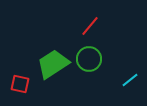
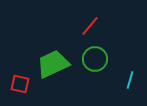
green circle: moved 6 px right
green trapezoid: rotated 8 degrees clockwise
cyan line: rotated 36 degrees counterclockwise
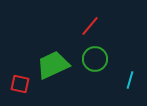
green trapezoid: moved 1 px down
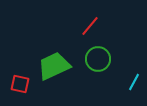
green circle: moved 3 px right
green trapezoid: moved 1 px right, 1 px down
cyan line: moved 4 px right, 2 px down; rotated 12 degrees clockwise
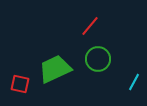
green trapezoid: moved 1 px right, 3 px down
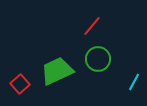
red line: moved 2 px right
green trapezoid: moved 2 px right, 2 px down
red square: rotated 36 degrees clockwise
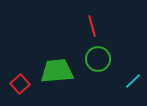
red line: rotated 55 degrees counterclockwise
green trapezoid: rotated 20 degrees clockwise
cyan line: moved 1 px left, 1 px up; rotated 18 degrees clockwise
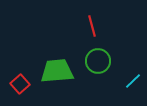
green circle: moved 2 px down
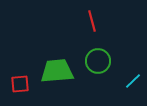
red line: moved 5 px up
red square: rotated 36 degrees clockwise
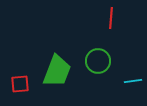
red line: moved 19 px right, 3 px up; rotated 20 degrees clockwise
green trapezoid: rotated 116 degrees clockwise
cyan line: rotated 36 degrees clockwise
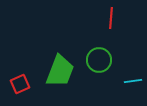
green circle: moved 1 px right, 1 px up
green trapezoid: moved 3 px right
red square: rotated 18 degrees counterclockwise
